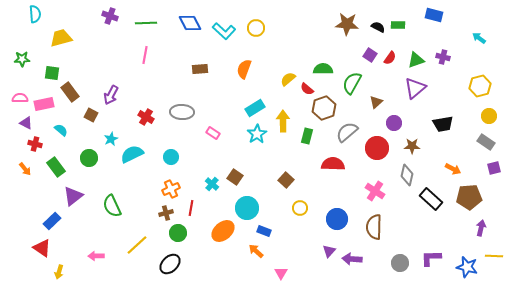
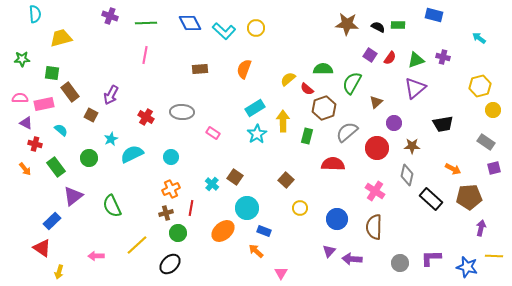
yellow circle at (489, 116): moved 4 px right, 6 px up
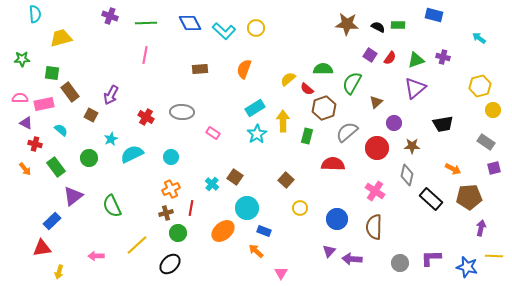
red triangle at (42, 248): rotated 42 degrees counterclockwise
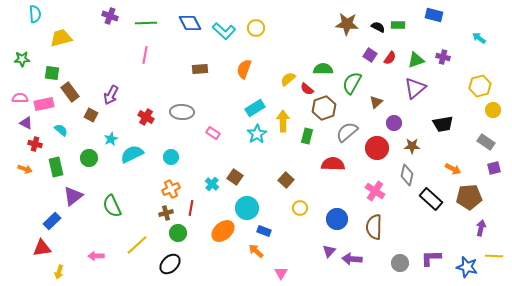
green rectangle at (56, 167): rotated 24 degrees clockwise
orange arrow at (25, 169): rotated 32 degrees counterclockwise
